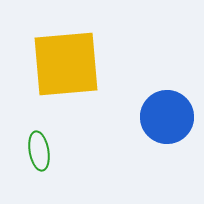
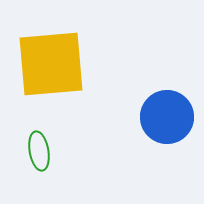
yellow square: moved 15 px left
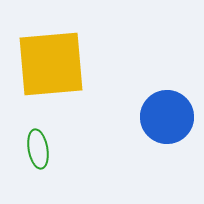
green ellipse: moved 1 px left, 2 px up
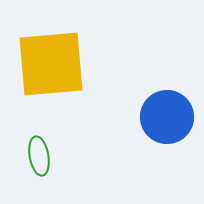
green ellipse: moved 1 px right, 7 px down
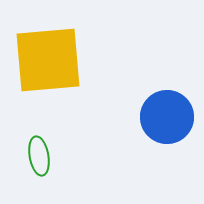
yellow square: moved 3 px left, 4 px up
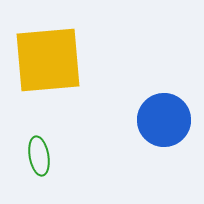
blue circle: moved 3 px left, 3 px down
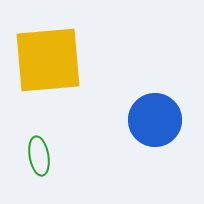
blue circle: moved 9 px left
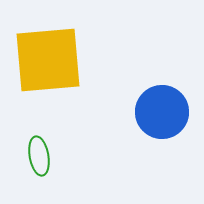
blue circle: moved 7 px right, 8 px up
